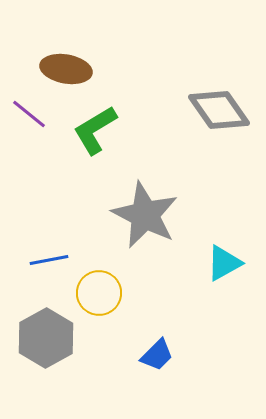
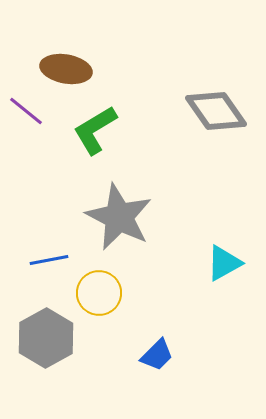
gray diamond: moved 3 px left, 1 px down
purple line: moved 3 px left, 3 px up
gray star: moved 26 px left, 2 px down
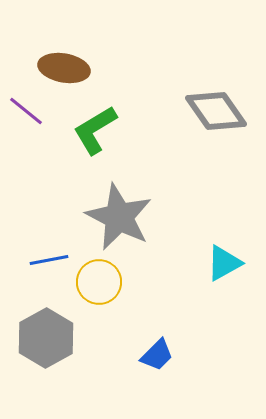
brown ellipse: moved 2 px left, 1 px up
yellow circle: moved 11 px up
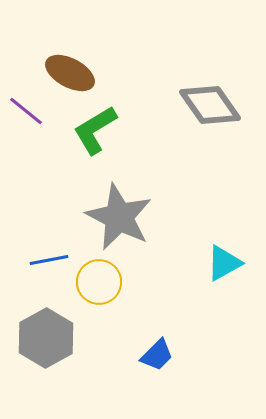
brown ellipse: moved 6 px right, 5 px down; rotated 18 degrees clockwise
gray diamond: moved 6 px left, 6 px up
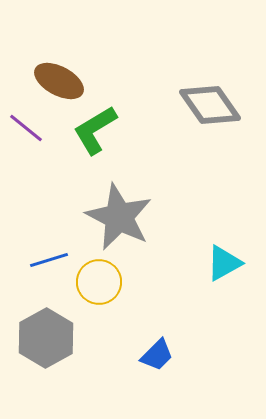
brown ellipse: moved 11 px left, 8 px down
purple line: moved 17 px down
blue line: rotated 6 degrees counterclockwise
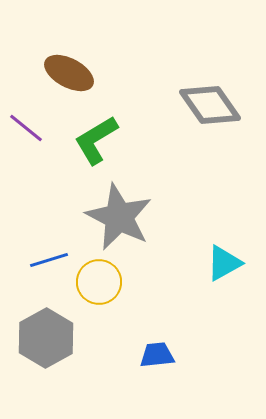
brown ellipse: moved 10 px right, 8 px up
green L-shape: moved 1 px right, 10 px down
blue trapezoid: rotated 141 degrees counterclockwise
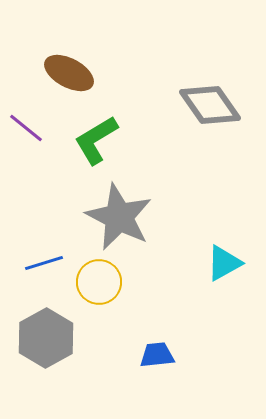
blue line: moved 5 px left, 3 px down
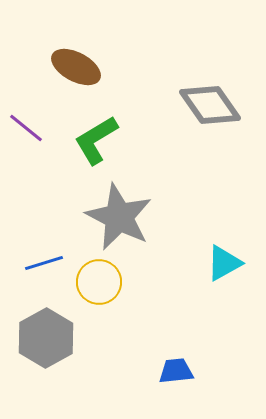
brown ellipse: moved 7 px right, 6 px up
blue trapezoid: moved 19 px right, 16 px down
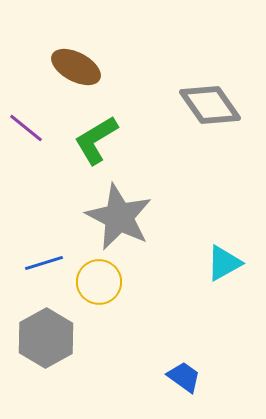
blue trapezoid: moved 8 px right, 6 px down; rotated 42 degrees clockwise
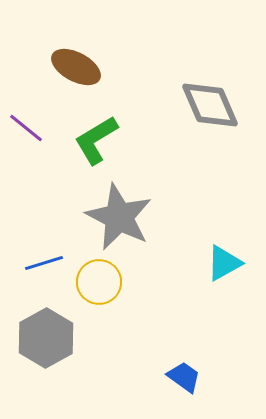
gray diamond: rotated 12 degrees clockwise
